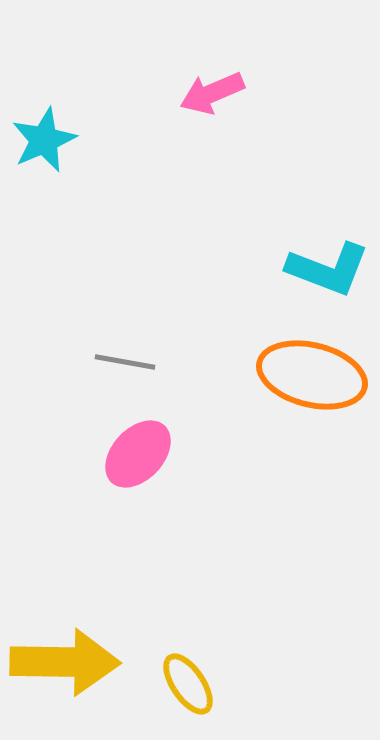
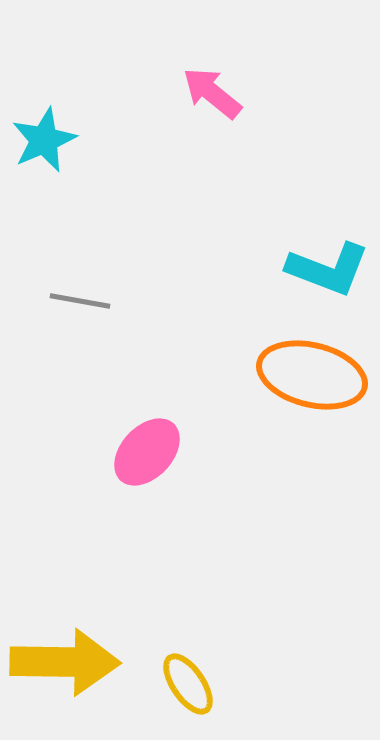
pink arrow: rotated 62 degrees clockwise
gray line: moved 45 px left, 61 px up
pink ellipse: moved 9 px right, 2 px up
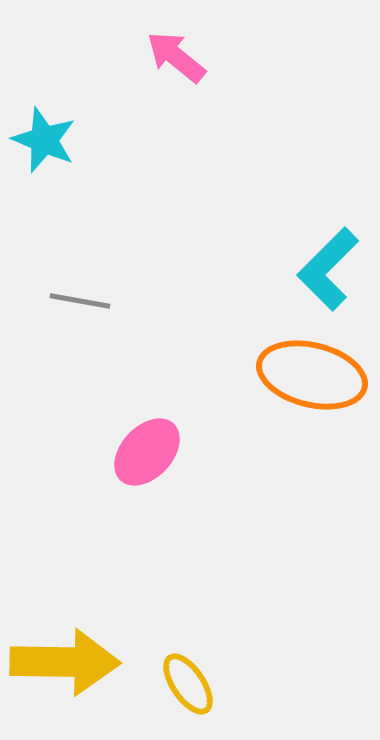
pink arrow: moved 36 px left, 36 px up
cyan star: rotated 26 degrees counterclockwise
cyan L-shape: rotated 114 degrees clockwise
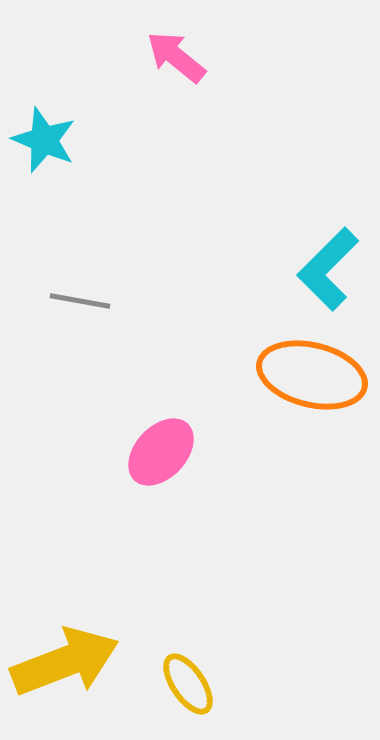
pink ellipse: moved 14 px right
yellow arrow: rotated 22 degrees counterclockwise
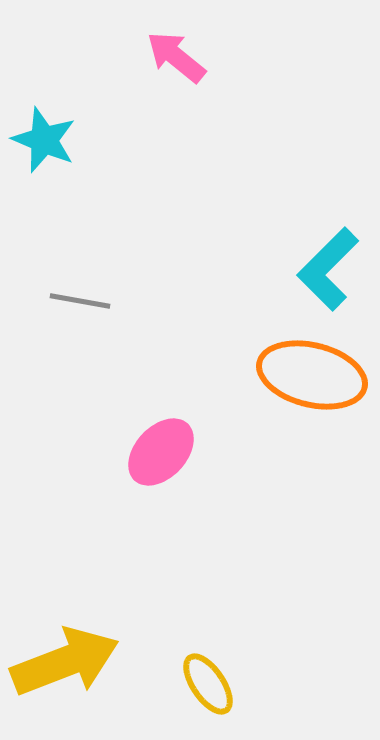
yellow ellipse: moved 20 px right
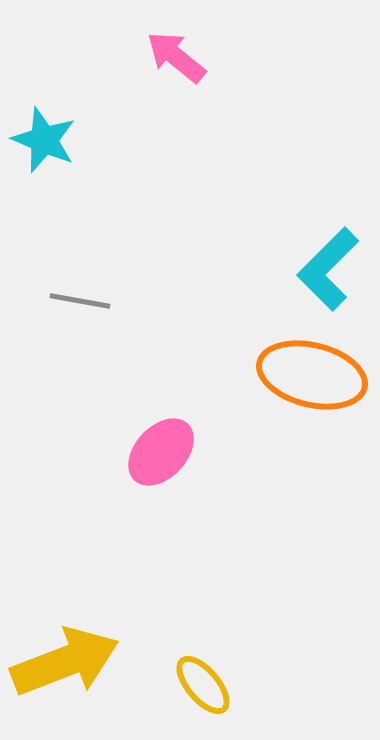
yellow ellipse: moved 5 px left, 1 px down; rotated 6 degrees counterclockwise
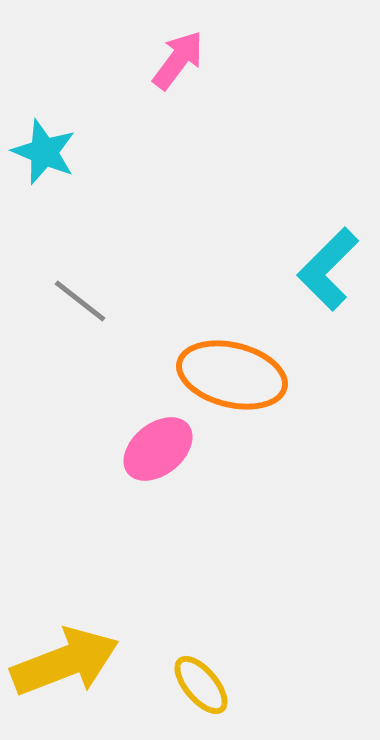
pink arrow: moved 2 px right, 3 px down; rotated 88 degrees clockwise
cyan star: moved 12 px down
gray line: rotated 28 degrees clockwise
orange ellipse: moved 80 px left
pink ellipse: moved 3 px left, 3 px up; rotated 8 degrees clockwise
yellow ellipse: moved 2 px left
